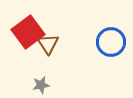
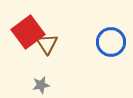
brown triangle: moved 1 px left
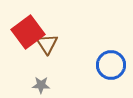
blue circle: moved 23 px down
gray star: rotated 12 degrees clockwise
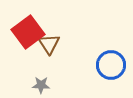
brown triangle: moved 2 px right
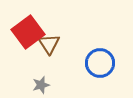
blue circle: moved 11 px left, 2 px up
gray star: rotated 18 degrees counterclockwise
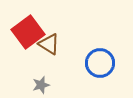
brown triangle: rotated 25 degrees counterclockwise
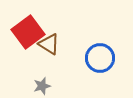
blue circle: moved 5 px up
gray star: moved 1 px right, 1 px down
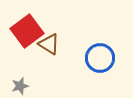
red square: moved 1 px left, 1 px up
gray star: moved 22 px left
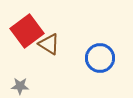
gray star: rotated 18 degrees clockwise
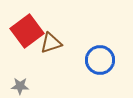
brown triangle: moved 2 px right, 1 px up; rotated 50 degrees counterclockwise
blue circle: moved 2 px down
